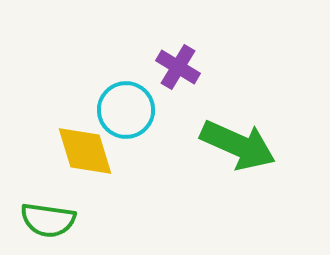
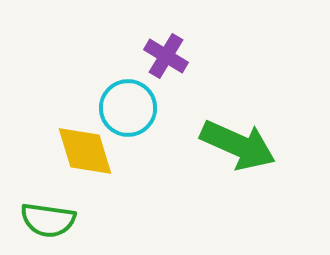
purple cross: moved 12 px left, 11 px up
cyan circle: moved 2 px right, 2 px up
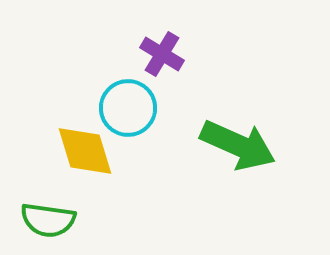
purple cross: moved 4 px left, 2 px up
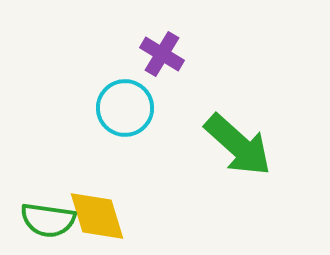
cyan circle: moved 3 px left
green arrow: rotated 18 degrees clockwise
yellow diamond: moved 12 px right, 65 px down
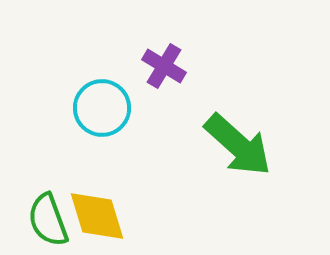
purple cross: moved 2 px right, 12 px down
cyan circle: moved 23 px left
green semicircle: rotated 62 degrees clockwise
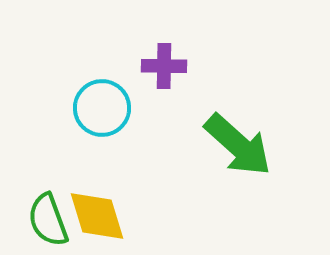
purple cross: rotated 30 degrees counterclockwise
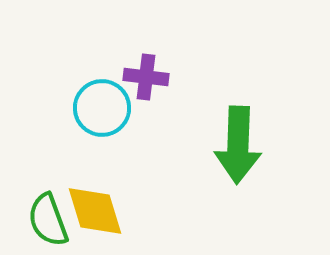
purple cross: moved 18 px left, 11 px down; rotated 6 degrees clockwise
green arrow: rotated 50 degrees clockwise
yellow diamond: moved 2 px left, 5 px up
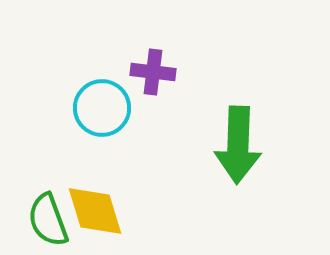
purple cross: moved 7 px right, 5 px up
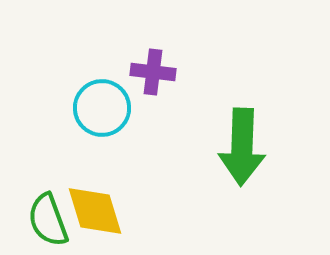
green arrow: moved 4 px right, 2 px down
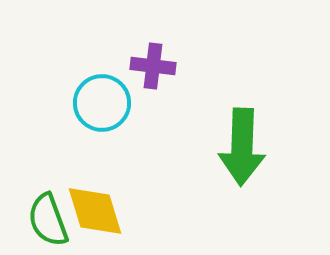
purple cross: moved 6 px up
cyan circle: moved 5 px up
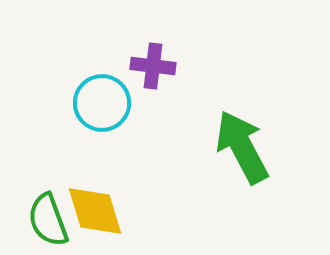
green arrow: rotated 150 degrees clockwise
